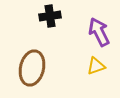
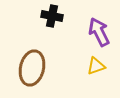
black cross: moved 2 px right; rotated 20 degrees clockwise
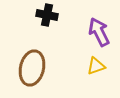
black cross: moved 5 px left, 1 px up
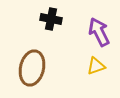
black cross: moved 4 px right, 4 px down
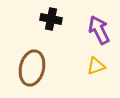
purple arrow: moved 2 px up
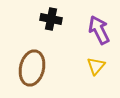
yellow triangle: rotated 30 degrees counterclockwise
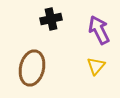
black cross: rotated 25 degrees counterclockwise
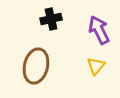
brown ellipse: moved 4 px right, 2 px up
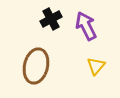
black cross: rotated 15 degrees counterclockwise
purple arrow: moved 13 px left, 4 px up
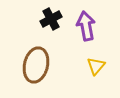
purple arrow: rotated 16 degrees clockwise
brown ellipse: moved 1 px up
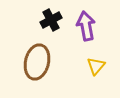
black cross: moved 1 px down
brown ellipse: moved 1 px right, 3 px up
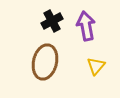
black cross: moved 1 px right, 1 px down
brown ellipse: moved 8 px right
